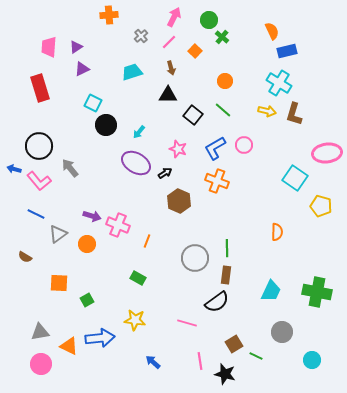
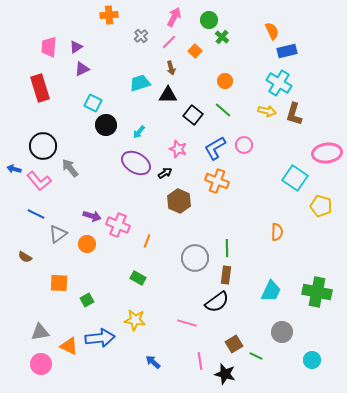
cyan trapezoid at (132, 72): moved 8 px right, 11 px down
black circle at (39, 146): moved 4 px right
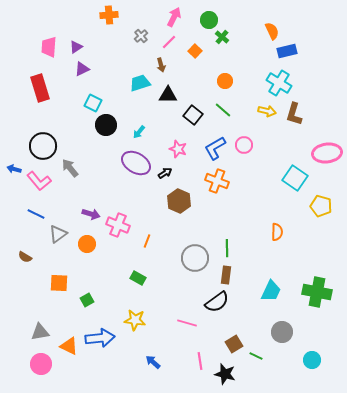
brown arrow at (171, 68): moved 10 px left, 3 px up
purple arrow at (92, 216): moved 1 px left, 2 px up
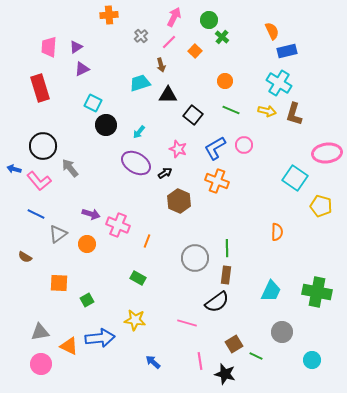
green line at (223, 110): moved 8 px right; rotated 18 degrees counterclockwise
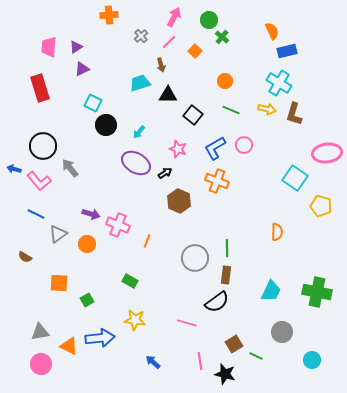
yellow arrow at (267, 111): moved 2 px up
green rectangle at (138, 278): moved 8 px left, 3 px down
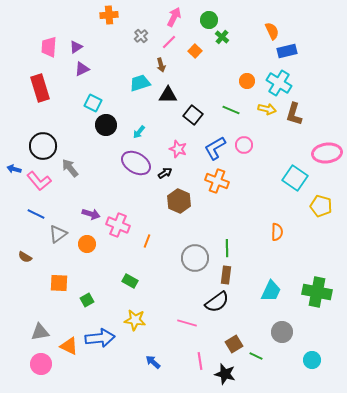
orange circle at (225, 81): moved 22 px right
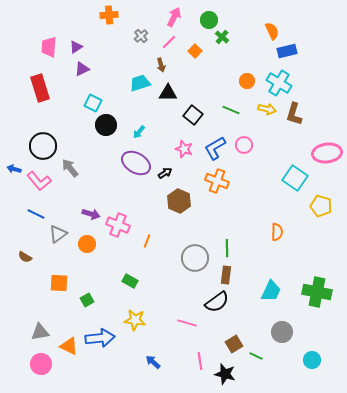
black triangle at (168, 95): moved 2 px up
pink star at (178, 149): moved 6 px right
